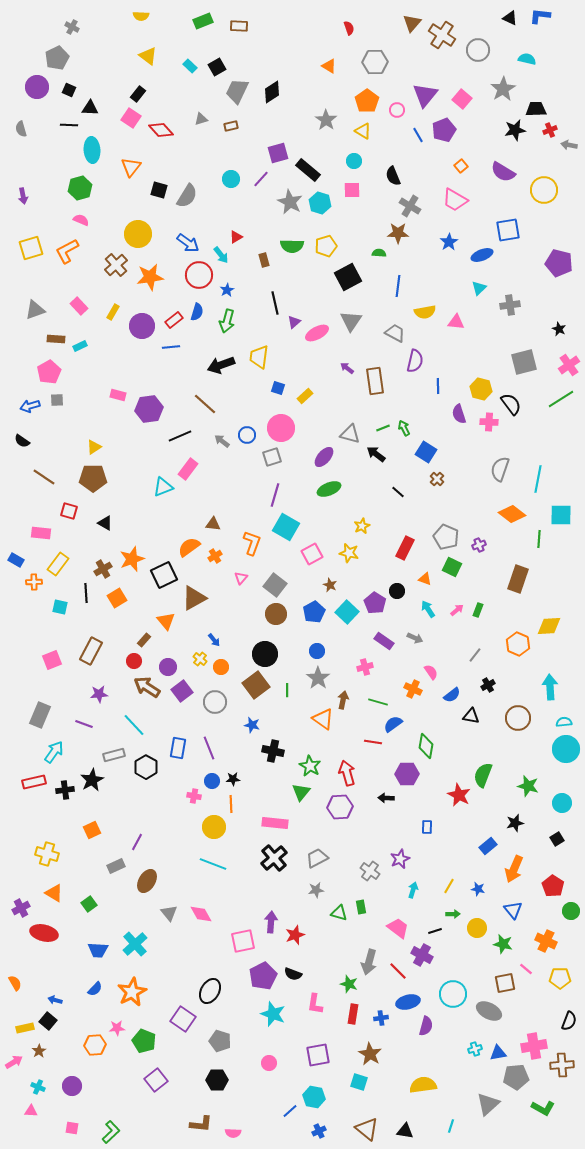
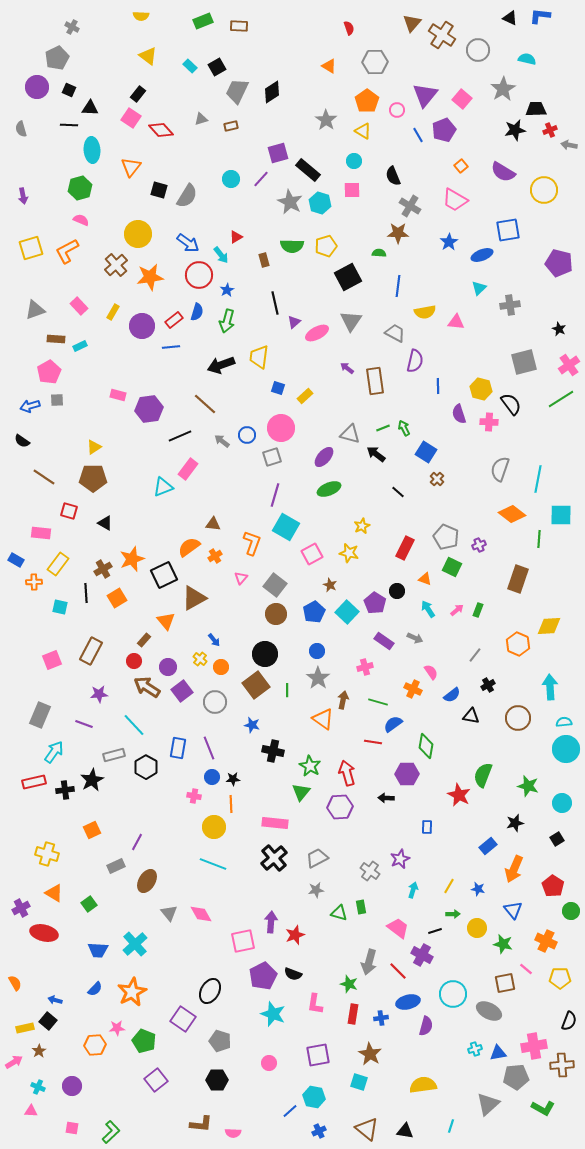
blue circle at (212, 781): moved 4 px up
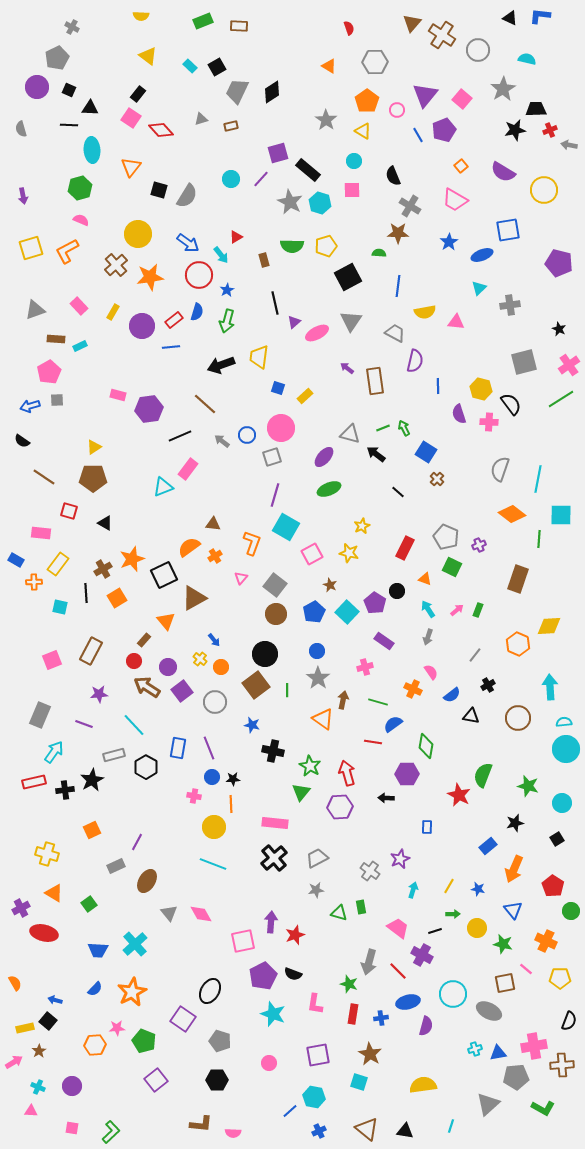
gray arrow at (415, 638): moved 13 px right, 1 px up; rotated 84 degrees clockwise
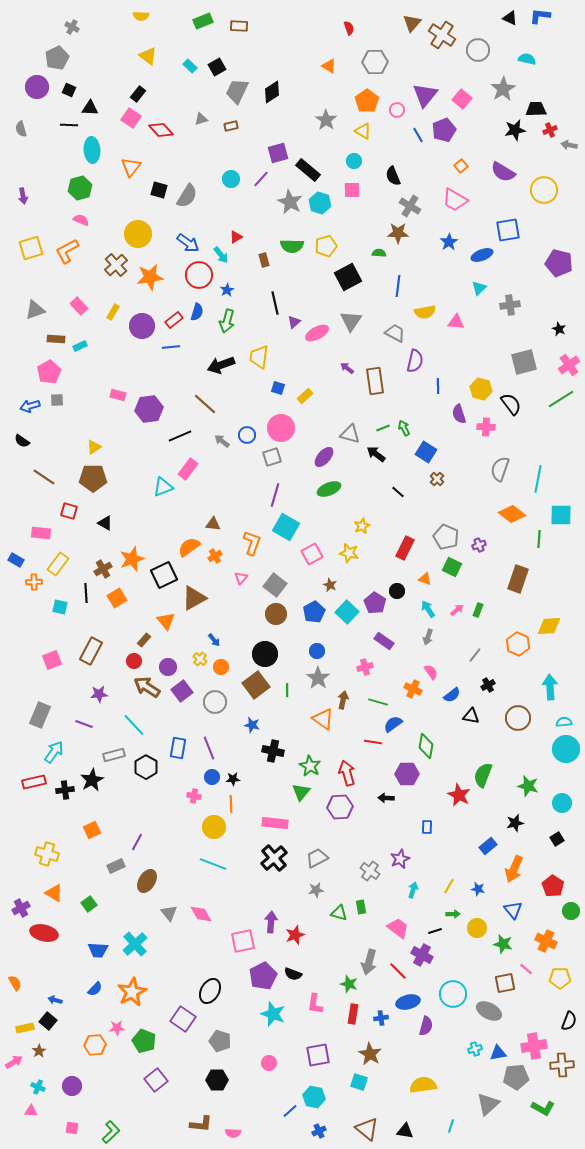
pink cross at (489, 422): moved 3 px left, 5 px down
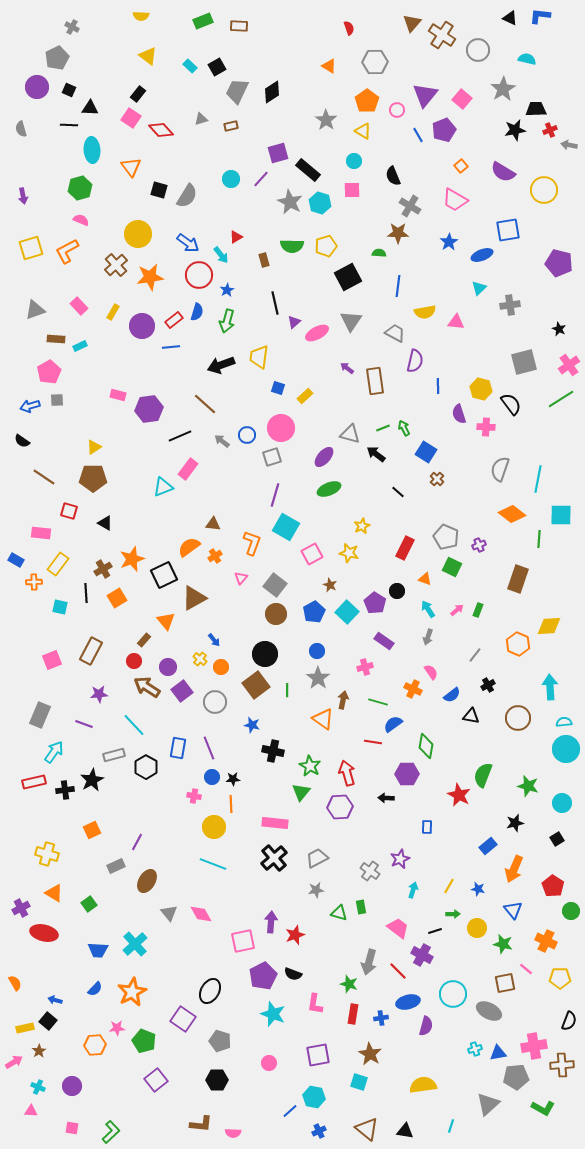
orange triangle at (131, 167): rotated 15 degrees counterclockwise
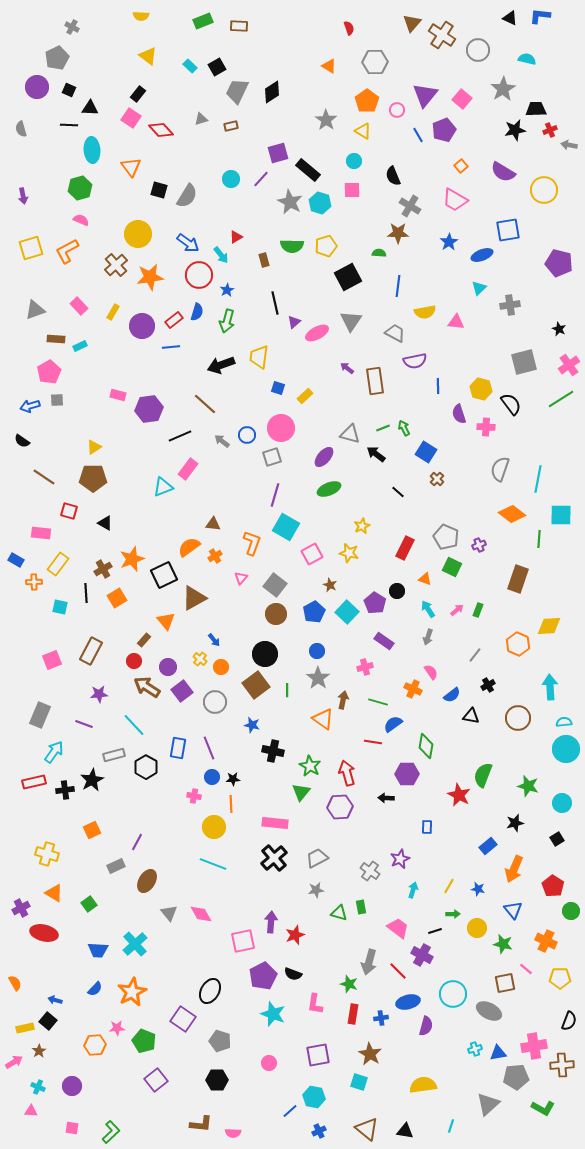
purple semicircle at (415, 361): rotated 65 degrees clockwise
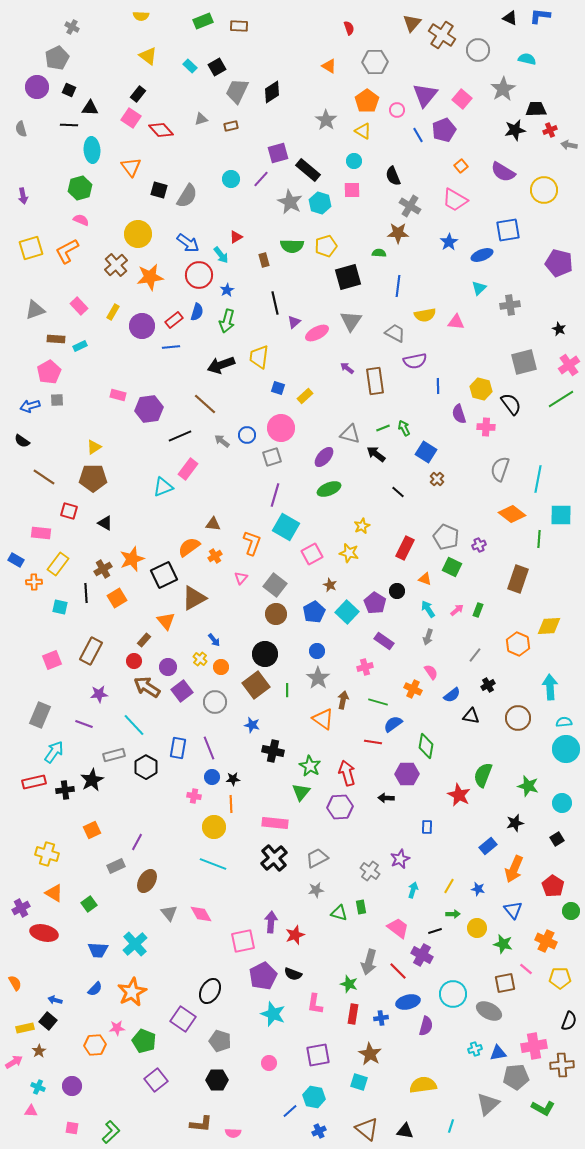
black square at (348, 277): rotated 12 degrees clockwise
yellow semicircle at (425, 312): moved 3 px down
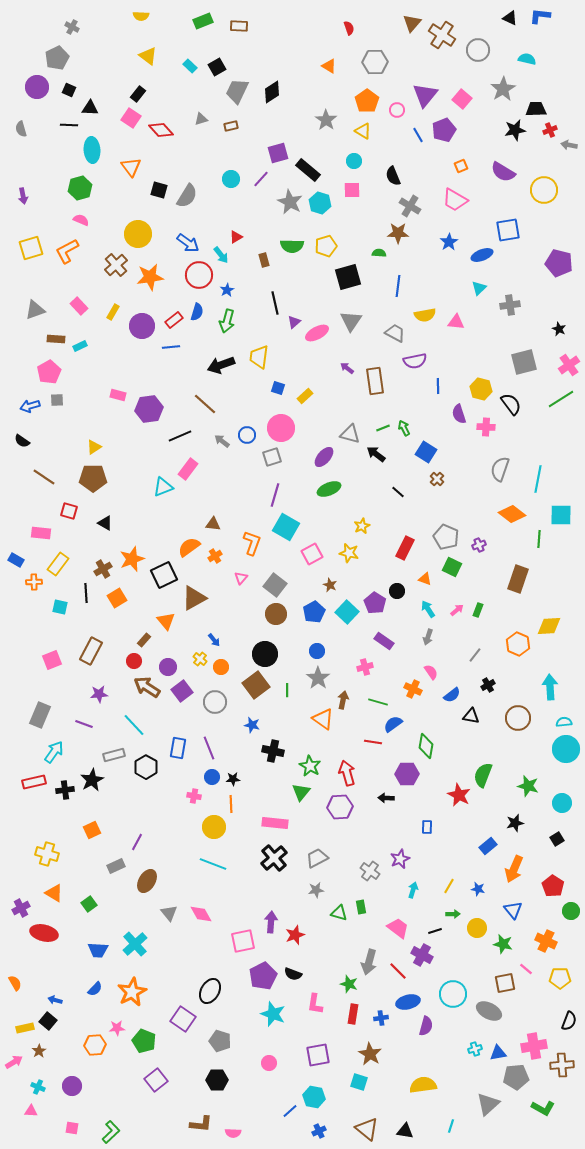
orange square at (461, 166): rotated 16 degrees clockwise
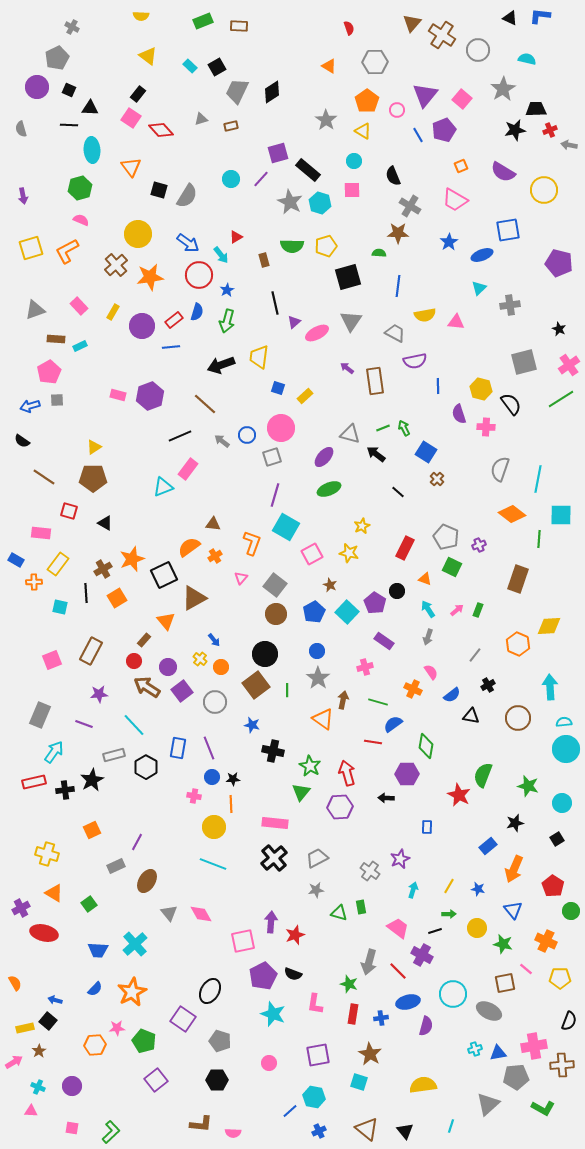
purple hexagon at (149, 409): moved 1 px right, 13 px up; rotated 12 degrees counterclockwise
green arrow at (453, 914): moved 4 px left
black triangle at (405, 1131): rotated 42 degrees clockwise
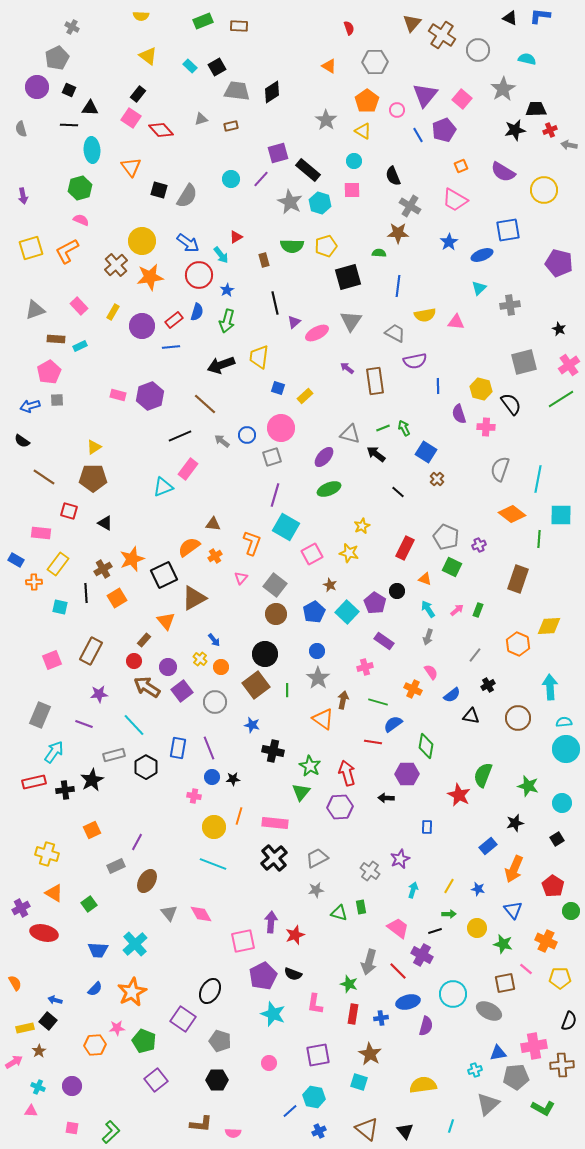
gray trapezoid at (237, 91): rotated 72 degrees clockwise
yellow circle at (138, 234): moved 4 px right, 7 px down
orange line at (231, 804): moved 8 px right, 12 px down; rotated 18 degrees clockwise
cyan cross at (475, 1049): moved 21 px down
